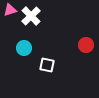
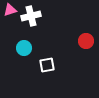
white cross: rotated 30 degrees clockwise
red circle: moved 4 px up
white square: rotated 21 degrees counterclockwise
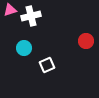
white square: rotated 14 degrees counterclockwise
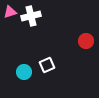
pink triangle: moved 2 px down
cyan circle: moved 24 px down
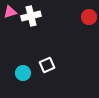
red circle: moved 3 px right, 24 px up
cyan circle: moved 1 px left, 1 px down
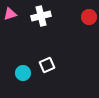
pink triangle: moved 2 px down
white cross: moved 10 px right
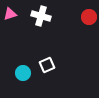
white cross: rotated 30 degrees clockwise
